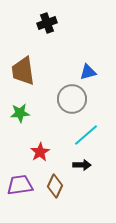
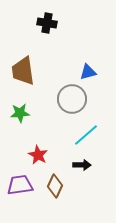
black cross: rotated 30 degrees clockwise
red star: moved 2 px left, 3 px down; rotated 12 degrees counterclockwise
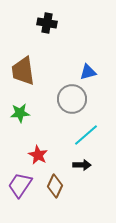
purple trapezoid: rotated 48 degrees counterclockwise
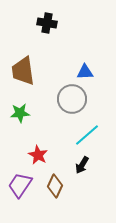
blue triangle: moved 3 px left; rotated 12 degrees clockwise
cyan line: moved 1 px right
black arrow: rotated 120 degrees clockwise
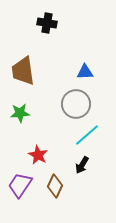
gray circle: moved 4 px right, 5 px down
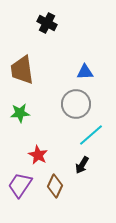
black cross: rotated 18 degrees clockwise
brown trapezoid: moved 1 px left, 1 px up
cyan line: moved 4 px right
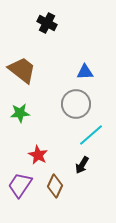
brown trapezoid: rotated 136 degrees clockwise
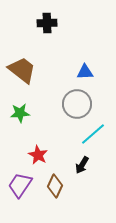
black cross: rotated 30 degrees counterclockwise
gray circle: moved 1 px right
cyan line: moved 2 px right, 1 px up
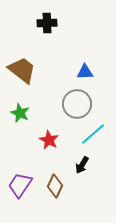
green star: rotated 30 degrees clockwise
red star: moved 11 px right, 15 px up
